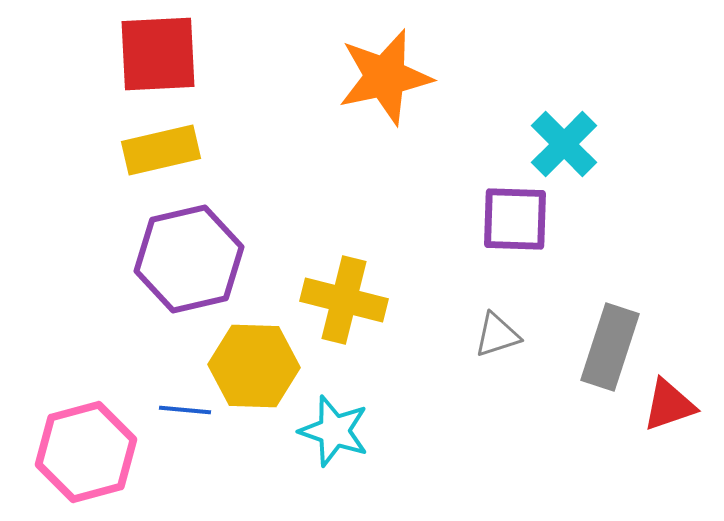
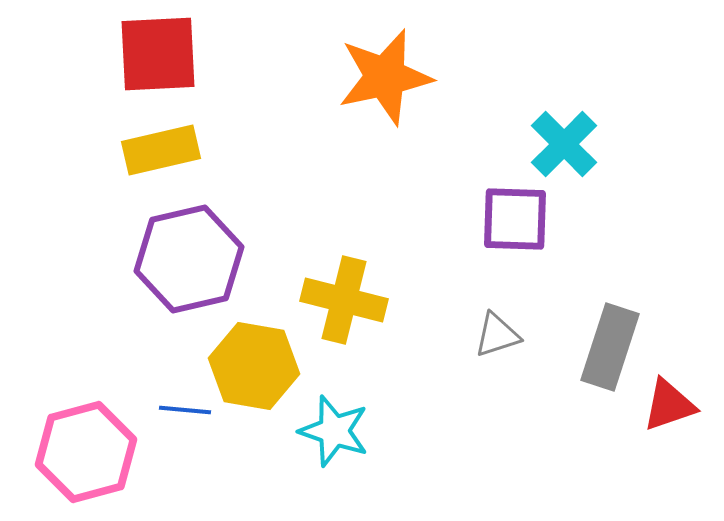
yellow hexagon: rotated 8 degrees clockwise
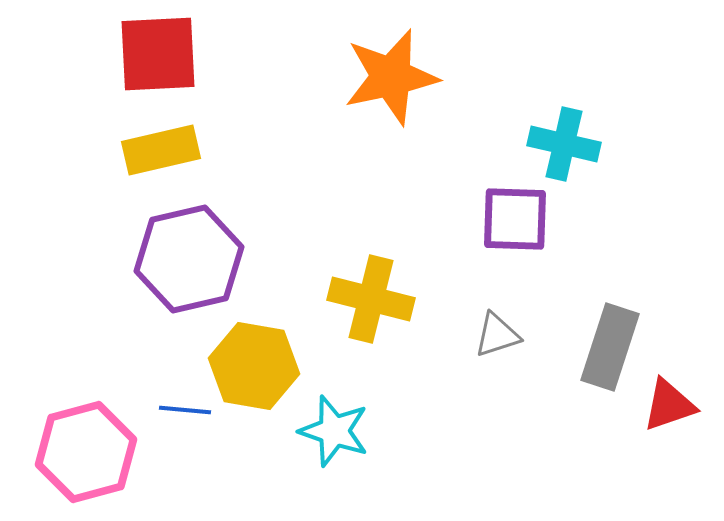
orange star: moved 6 px right
cyan cross: rotated 32 degrees counterclockwise
yellow cross: moved 27 px right, 1 px up
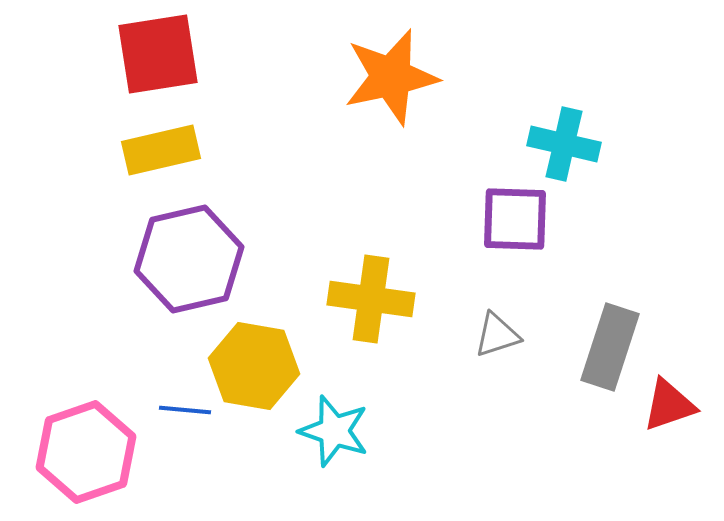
red square: rotated 6 degrees counterclockwise
yellow cross: rotated 6 degrees counterclockwise
pink hexagon: rotated 4 degrees counterclockwise
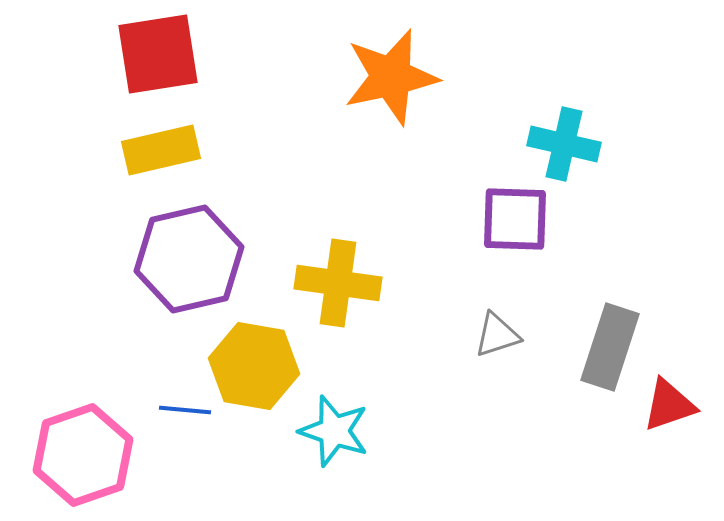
yellow cross: moved 33 px left, 16 px up
pink hexagon: moved 3 px left, 3 px down
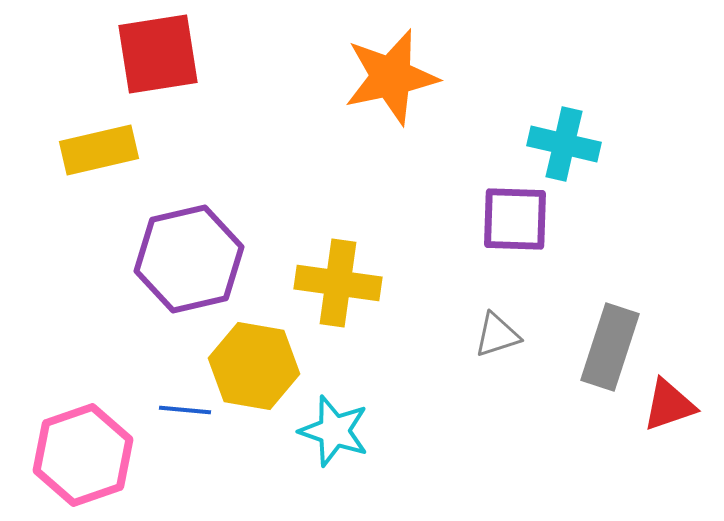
yellow rectangle: moved 62 px left
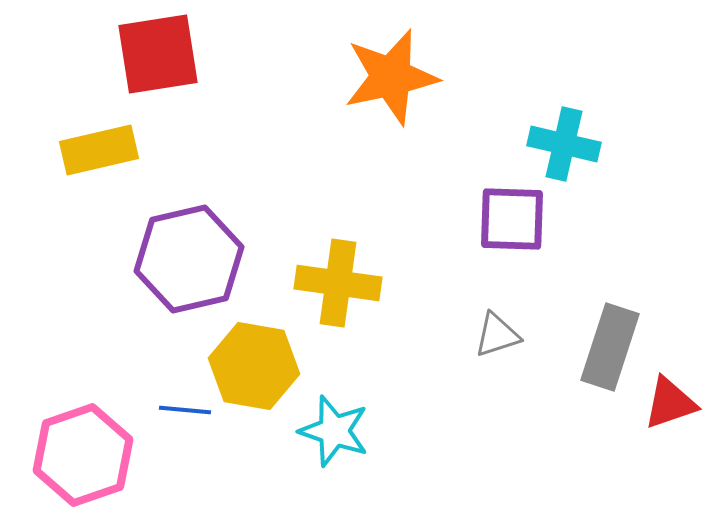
purple square: moved 3 px left
red triangle: moved 1 px right, 2 px up
